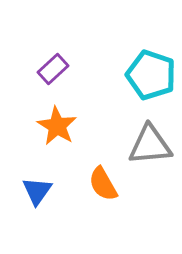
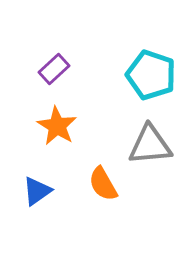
purple rectangle: moved 1 px right
blue triangle: rotated 20 degrees clockwise
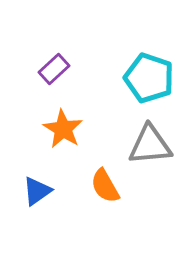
cyan pentagon: moved 2 px left, 3 px down
orange star: moved 6 px right, 3 px down
orange semicircle: moved 2 px right, 2 px down
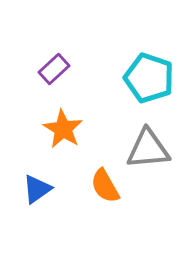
gray triangle: moved 2 px left, 4 px down
blue triangle: moved 2 px up
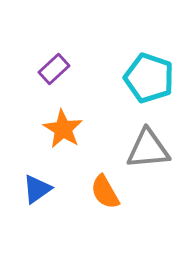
orange semicircle: moved 6 px down
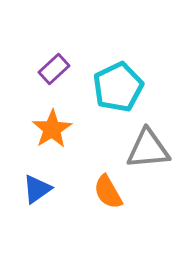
cyan pentagon: moved 31 px left, 9 px down; rotated 27 degrees clockwise
orange star: moved 11 px left; rotated 9 degrees clockwise
orange semicircle: moved 3 px right
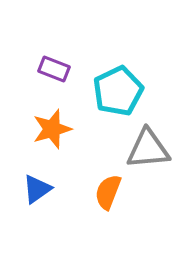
purple rectangle: rotated 64 degrees clockwise
cyan pentagon: moved 4 px down
orange star: rotated 15 degrees clockwise
orange semicircle: rotated 51 degrees clockwise
